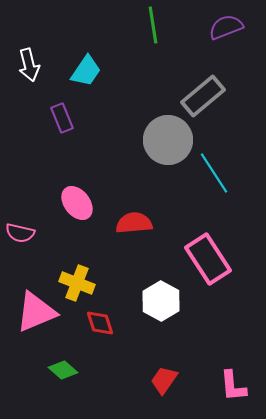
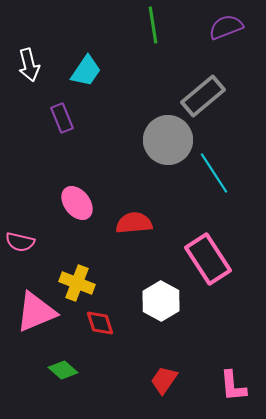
pink semicircle: moved 9 px down
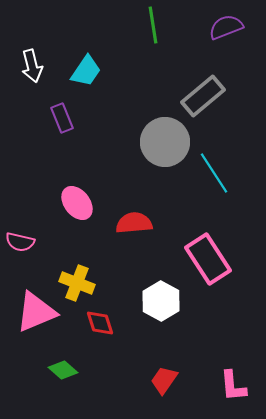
white arrow: moved 3 px right, 1 px down
gray circle: moved 3 px left, 2 px down
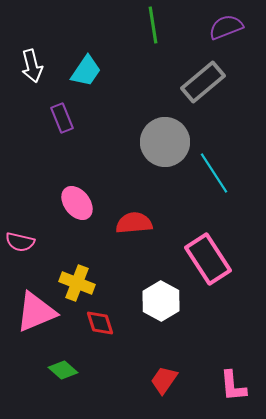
gray rectangle: moved 14 px up
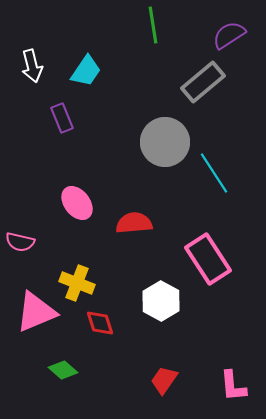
purple semicircle: moved 3 px right, 8 px down; rotated 12 degrees counterclockwise
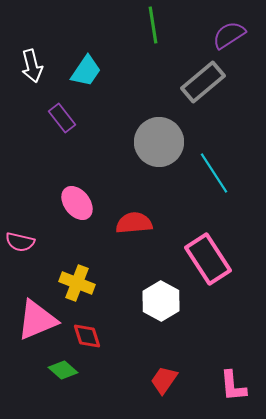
purple rectangle: rotated 16 degrees counterclockwise
gray circle: moved 6 px left
pink triangle: moved 1 px right, 8 px down
red diamond: moved 13 px left, 13 px down
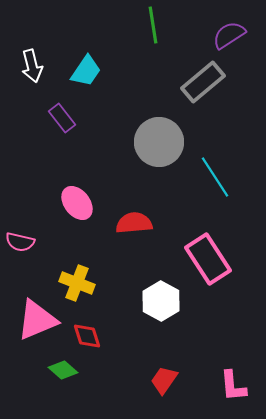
cyan line: moved 1 px right, 4 px down
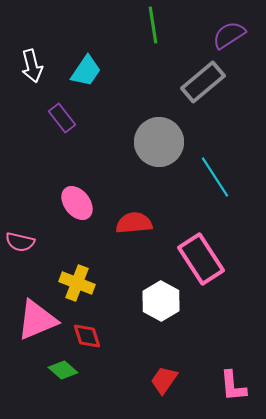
pink rectangle: moved 7 px left
